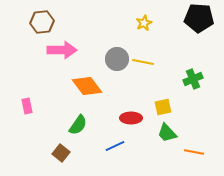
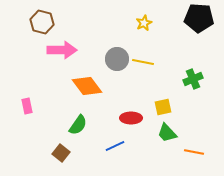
brown hexagon: rotated 20 degrees clockwise
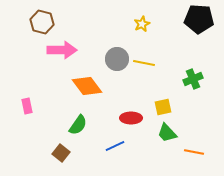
black pentagon: moved 1 px down
yellow star: moved 2 px left, 1 px down
yellow line: moved 1 px right, 1 px down
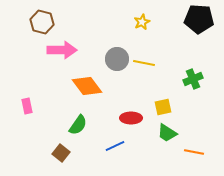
yellow star: moved 2 px up
green trapezoid: rotated 15 degrees counterclockwise
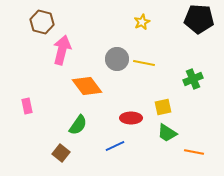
pink arrow: rotated 76 degrees counterclockwise
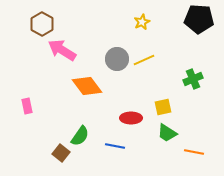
brown hexagon: moved 2 px down; rotated 15 degrees clockwise
pink arrow: rotated 72 degrees counterclockwise
yellow line: moved 3 px up; rotated 35 degrees counterclockwise
green semicircle: moved 2 px right, 11 px down
blue line: rotated 36 degrees clockwise
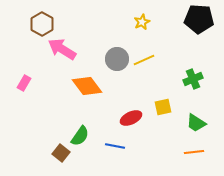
pink arrow: moved 1 px up
pink rectangle: moved 3 px left, 23 px up; rotated 42 degrees clockwise
red ellipse: rotated 25 degrees counterclockwise
green trapezoid: moved 29 px right, 10 px up
orange line: rotated 18 degrees counterclockwise
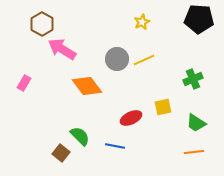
green semicircle: rotated 80 degrees counterclockwise
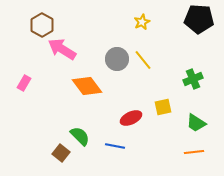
brown hexagon: moved 1 px down
yellow line: moved 1 px left; rotated 75 degrees clockwise
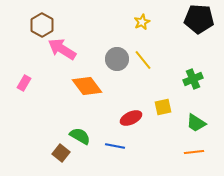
green semicircle: rotated 15 degrees counterclockwise
